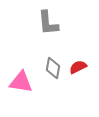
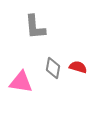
gray L-shape: moved 13 px left, 4 px down
red semicircle: rotated 42 degrees clockwise
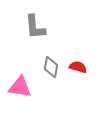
gray diamond: moved 2 px left, 1 px up
pink triangle: moved 1 px left, 5 px down
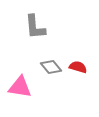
gray diamond: rotated 50 degrees counterclockwise
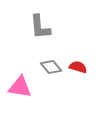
gray L-shape: moved 5 px right
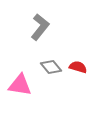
gray L-shape: rotated 136 degrees counterclockwise
pink triangle: moved 2 px up
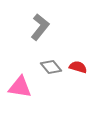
pink triangle: moved 2 px down
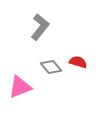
red semicircle: moved 5 px up
pink triangle: rotated 30 degrees counterclockwise
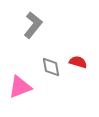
gray L-shape: moved 7 px left, 2 px up
gray diamond: rotated 30 degrees clockwise
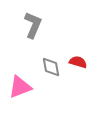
gray L-shape: rotated 16 degrees counterclockwise
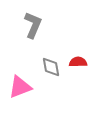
red semicircle: rotated 18 degrees counterclockwise
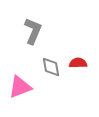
gray L-shape: moved 6 px down
red semicircle: moved 1 px down
